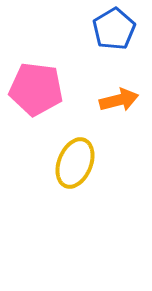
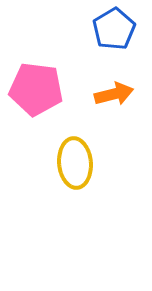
orange arrow: moved 5 px left, 6 px up
yellow ellipse: rotated 27 degrees counterclockwise
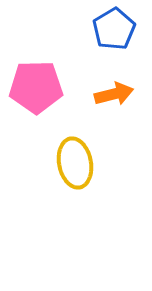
pink pentagon: moved 2 px up; rotated 8 degrees counterclockwise
yellow ellipse: rotated 6 degrees counterclockwise
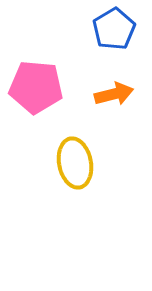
pink pentagon: rotated 6 degrees clockwise
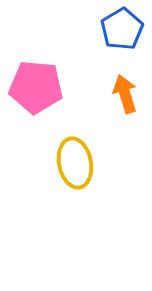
blue pentagon: moved 8 px right
orange arrow: moved 11 px right; rotated 93 degrees counterclockwise
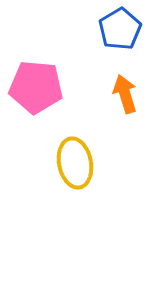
blue pentagon: moved 2 px left
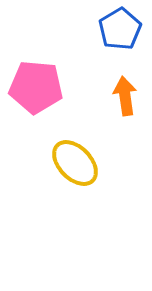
orange arrow: moved 2 px down; rotated 9 degrees clockwise
yellow ellipse: rotated 33 degrees counterclockwise
